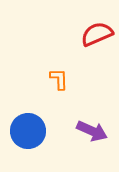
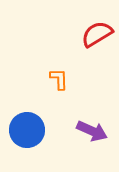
red semicircle: rotated 8 degrees counterclockwise
blue circle: moved 1 px left, 1 px up
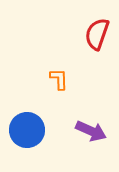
red semicircle: rotated 40 degrees counterclockwise
purple arrow: moved 1 px left
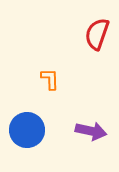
orange L-shape: moved 9 px left
purple arrow: rotated 12 degrees counterclockwise
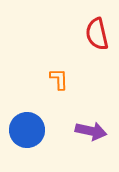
red semicircle: rotated 32 degrees counterclockwise
orange L-shape: moved 9 px right
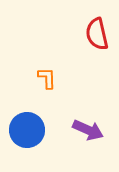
orange L-shape: moved 12 px left, 1 px up
purple arrow: moved 3 px left, 1 px up; rotated 12 degrees clockwise
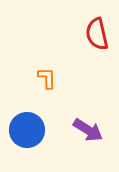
purple arrow: rotated 8 degrees clockwise
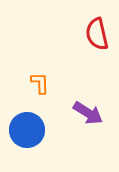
orange L-shape: moved 7 px left, 5 px down
purple arrow: moved 17 px up
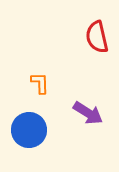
red semicircle: moved 3 px down
blue circle: moved 2 px right
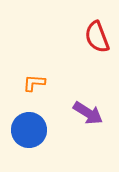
red semicircle: rotated 8 degrees counterclockwise
orange L-shape: moved 6 px left; rotated 85 degrees counterclockwise
